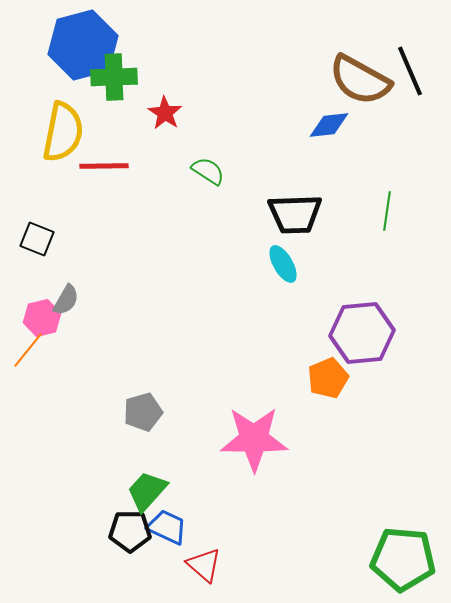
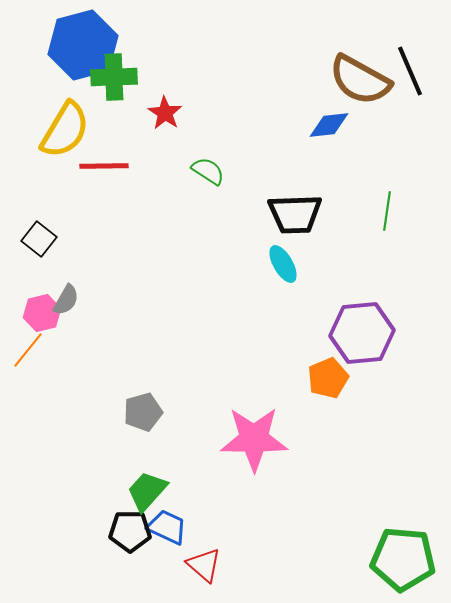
yellow semicircle: moved 2 px right, 2 px up; rotated 20 degrees clockwise
black square: moved 2 px right; rotated 16 degrees clockwise
pink hexagon: moved 5 px up
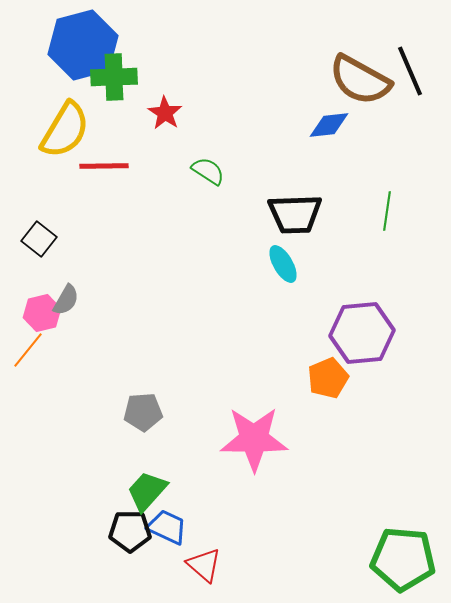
gray pentagon: rotated 12 degrees clockwise
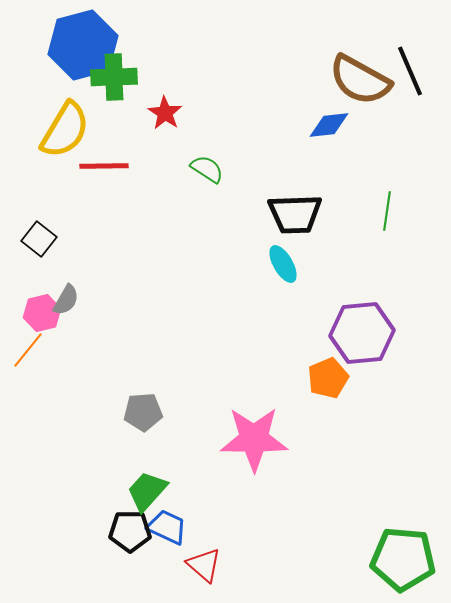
green semicircle: moved 1 px left, 2 px up
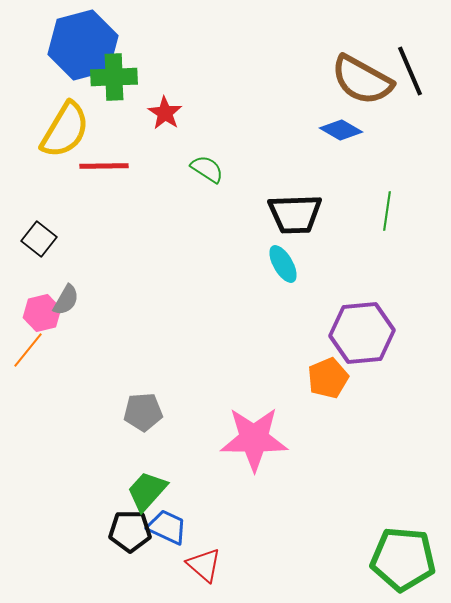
brown semicircle: moved 2 px right
blue diamond: moved 12 px right, 5 px down; rotated 36 degrees clockwise
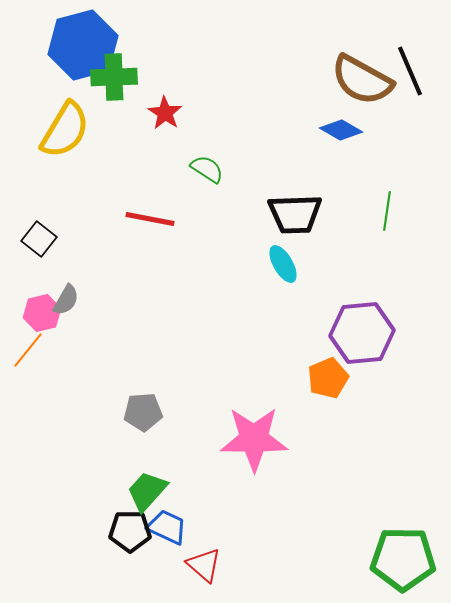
red line: moved 46 px right, 53 px down; rotated 12 degrees clockwise
green pentagon: rotated 4 degrees counterclockwise
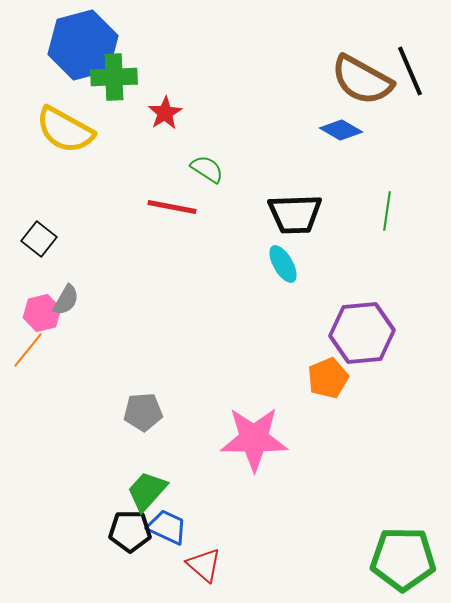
red star: rotated 8 degrees clockwise
yellow semicircle: rotated 88 degrees clockwise
red line: moved 22 px right, 12 px up
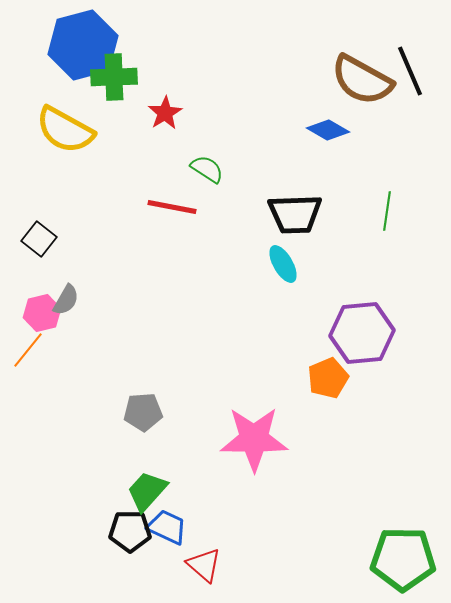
blue diamond: moved 13 px left
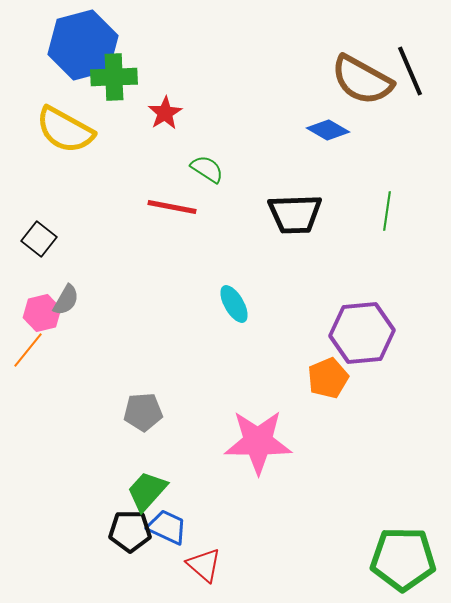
cyan ellipse: moved 49 px left, 40 px down
pink star: moved 4 px right, 3 px down
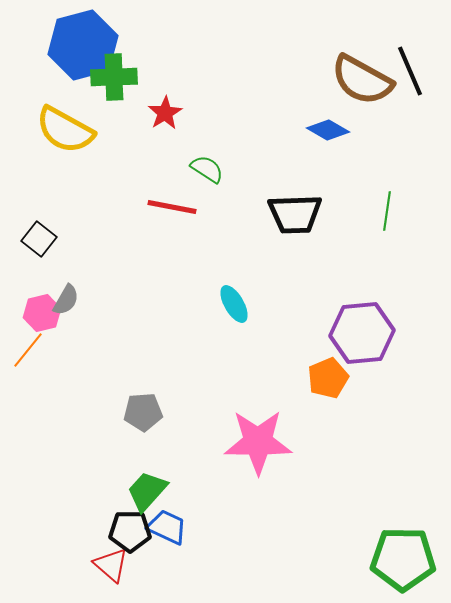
red triangle: moved 93 px left
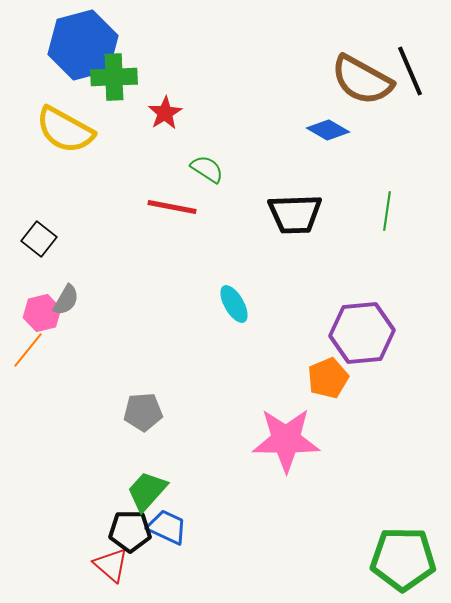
pink star: moved 28 px right, 2 px up
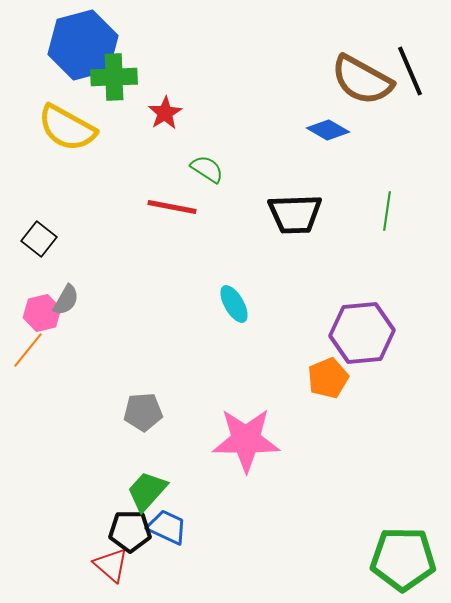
yellow semicircle: moved 2 px right, 2 px up
pink star: moved 40 px left
